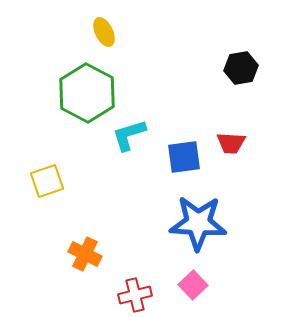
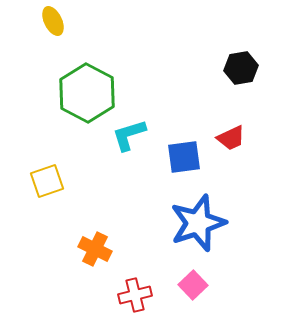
yellow ellipse: moved 51 px left, 11 px up
red trapezoid: moved 5 px up; rotated 28 degrees counterclockwise
blue star: rotated 22 degrees counterclockwise
orange cross: moved 10 px right, 5 px up
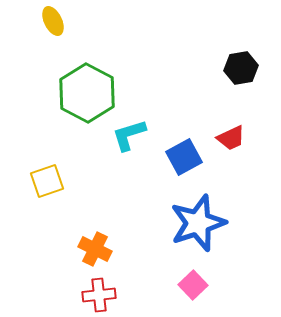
blue square: rotated 21 degrees counterclockwise
red cross: moved 36 px left; rotated 8 degrees clockwise
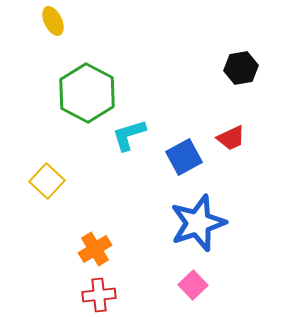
yellow square: rotated 28 degrees counterclockwise
orange cross: rotated 32 degrees clockwise
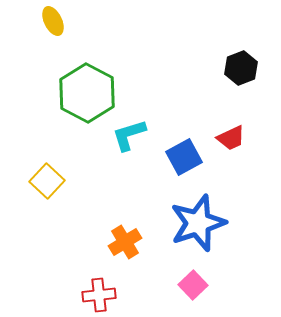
black hexagon: rotated 12 degrees counterclockwise
orange cross: moved 30 px right, 7 px up
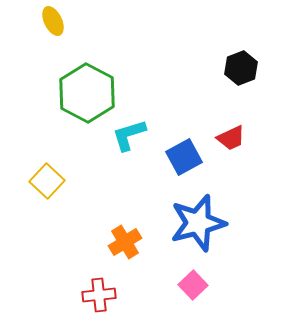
blue star: rotated 4 degrees clockwise
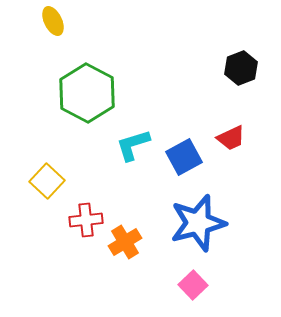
cyan L-shape: moved 4 px right, 10 px down
red cross: moved 13 px left, 75 px up
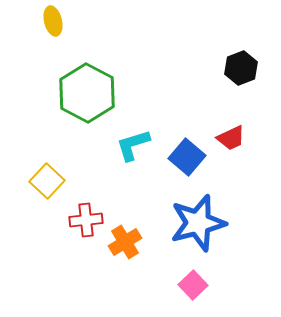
yellow ellipse: rotated 12 degrees clockwise
blue square: moved 3 px right; rotated 21 degrees counterclockwise
